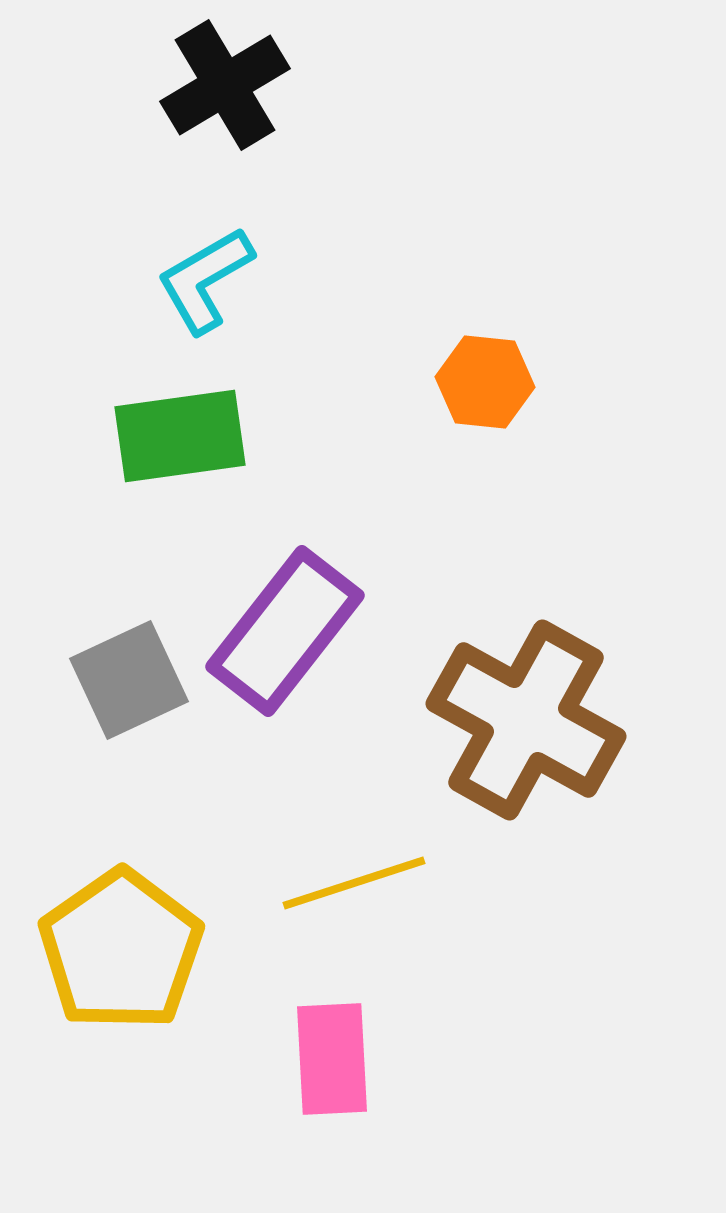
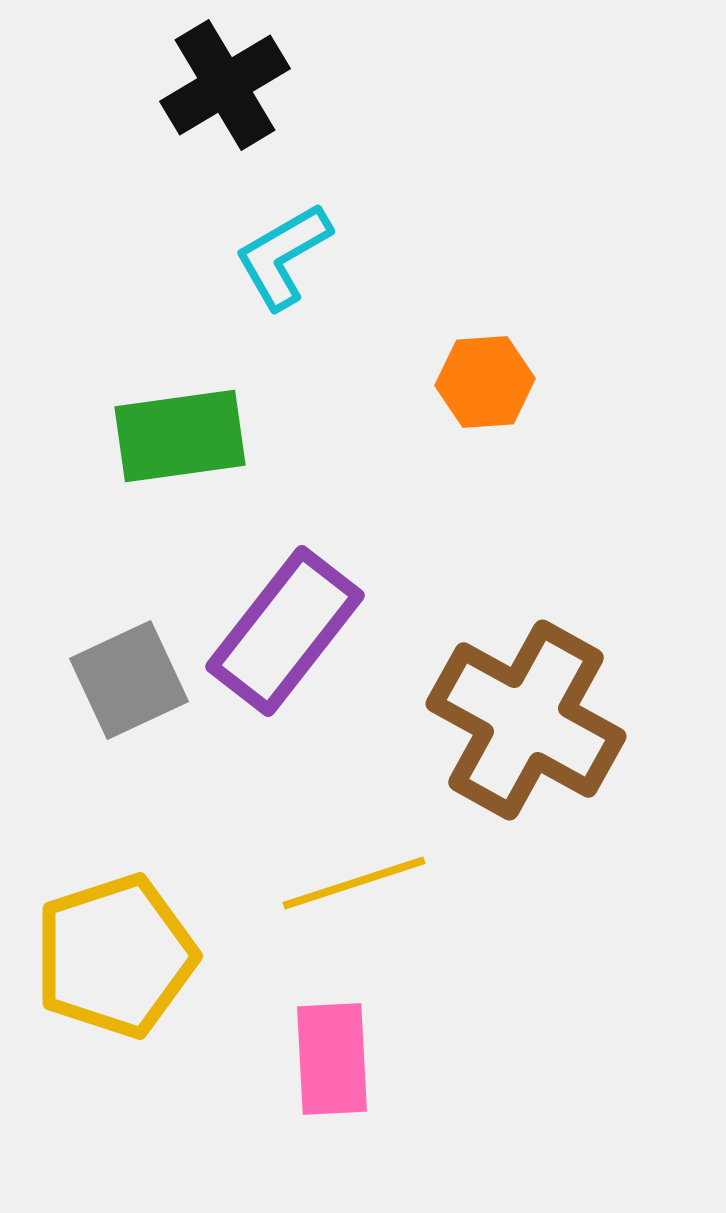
cyan L-shape: moved 78 px right, 24 px up
orange hexagon: rotated 10 degrees counterclockwise
yellow pentagon: moved 6 px left, 6 px down; rotated 17 degrees clockwise
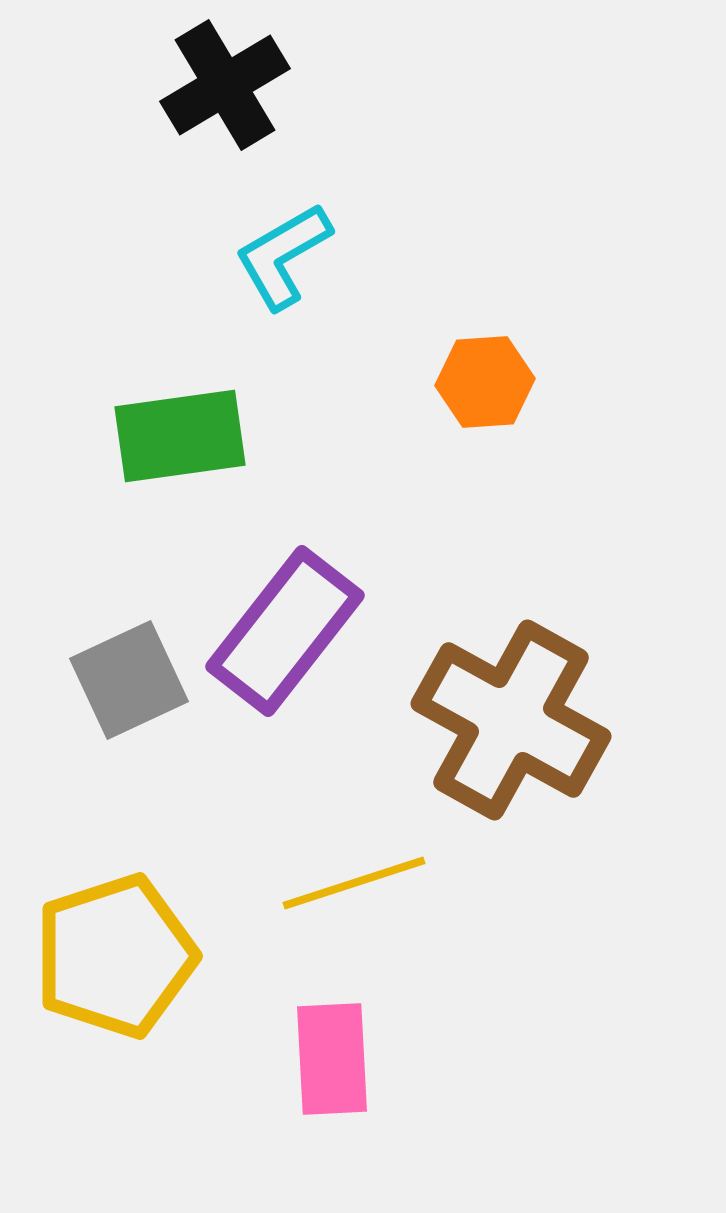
brown cross: moved 15 px left
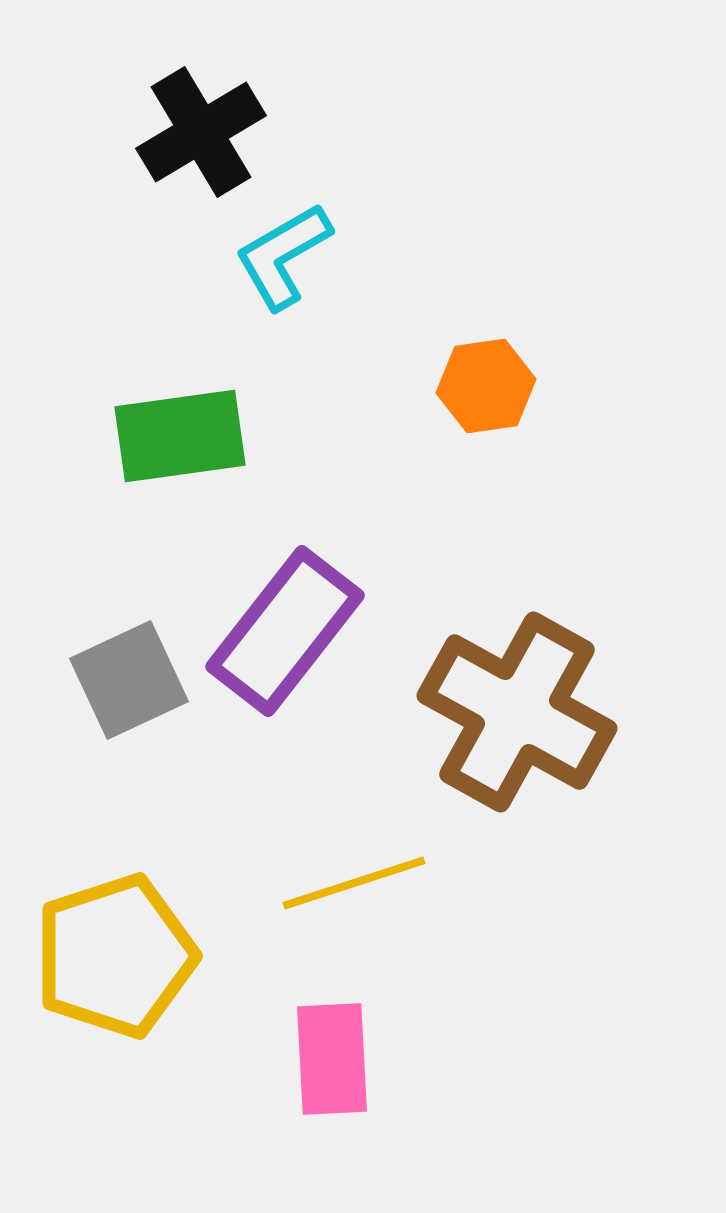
black cross: moved 24 px left, 47 px down
orange hexagon: moved 1 px right, 4 px down; rotated 4 degrees counterclockwise
brown cross: moved 6 px right, 8 px up
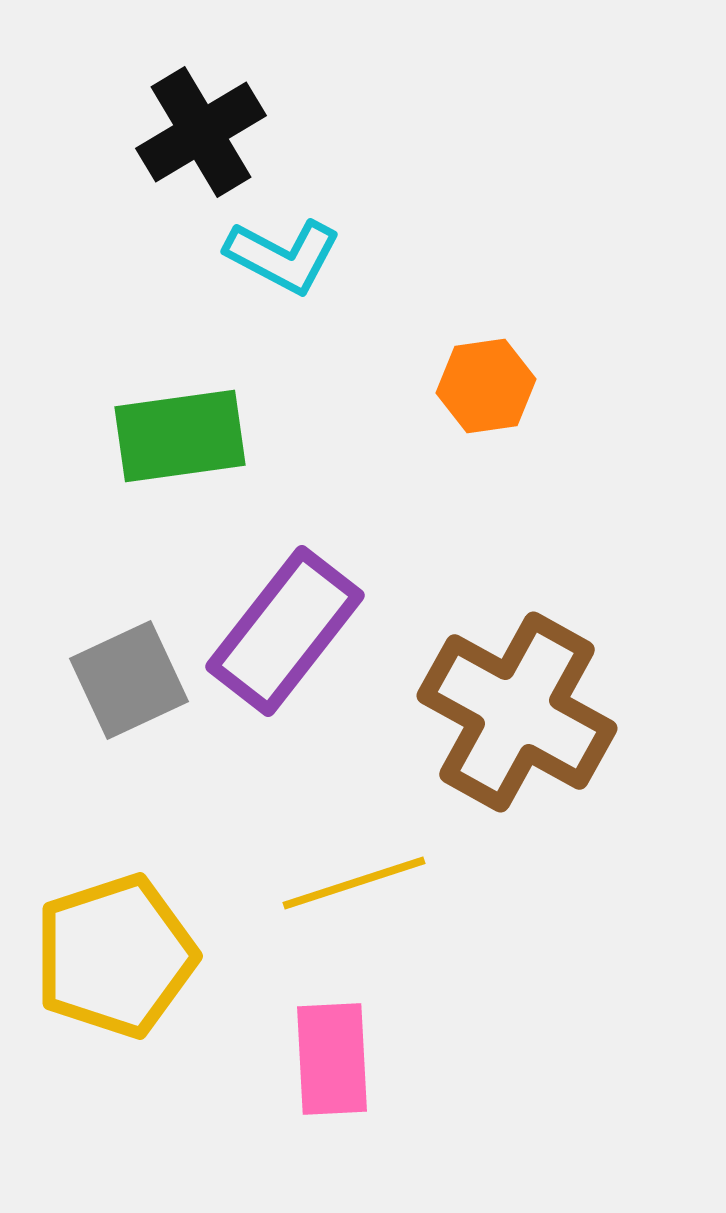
cyan L-shape: rotated 122 degrees counterclockwise
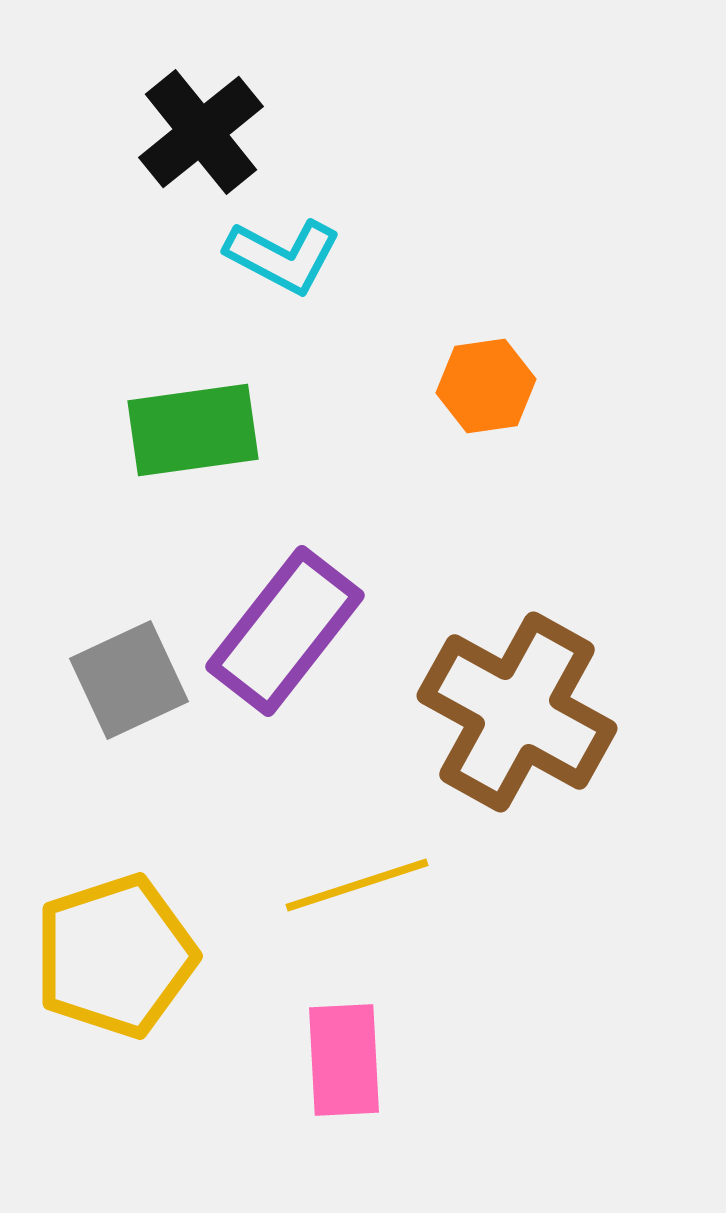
black cross: rotated 8 degrees counterclockwise
green rectangle: moved 13 px right, 6 px up
yellow line: moved 3 px right, 2 px down
pink rectangle: moved 12 px right, 1 px down
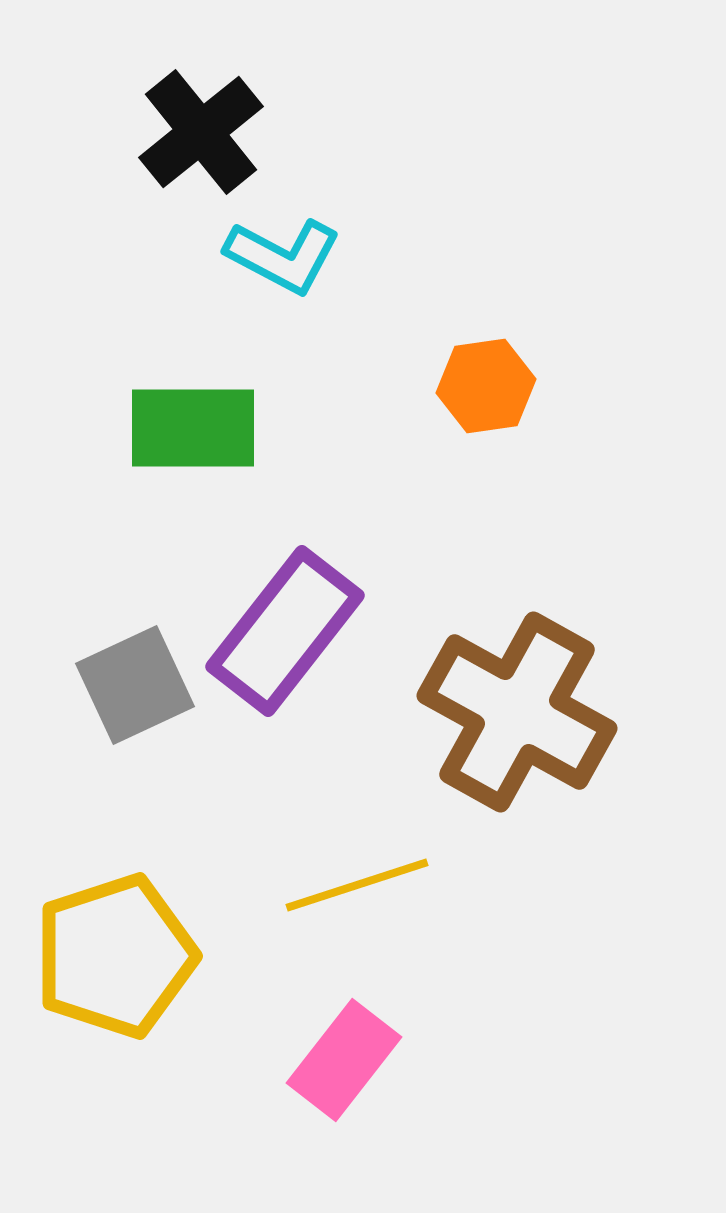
green rectangle: moved 2 px up; rotated 8 degrees clockwise
gray square: moved 6 px right, 5 px down
pink rectangle: rotated 41 degrees clockwise
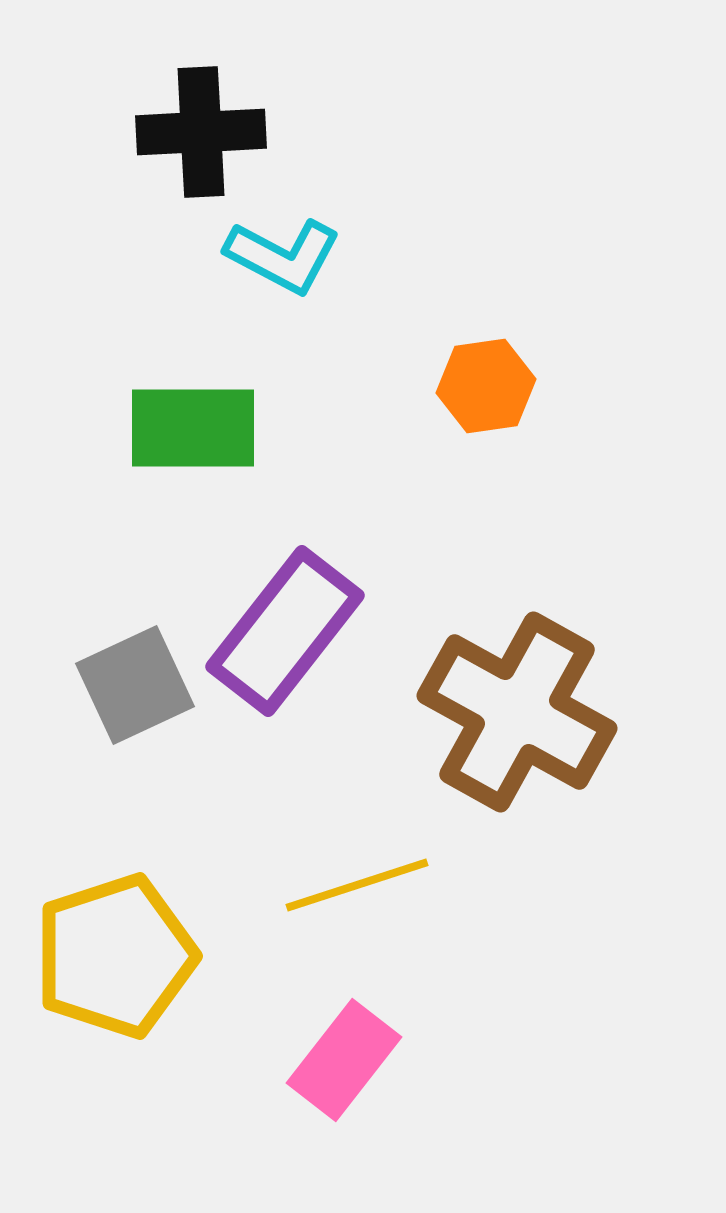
black cross: rotated 36 degrees clockwise
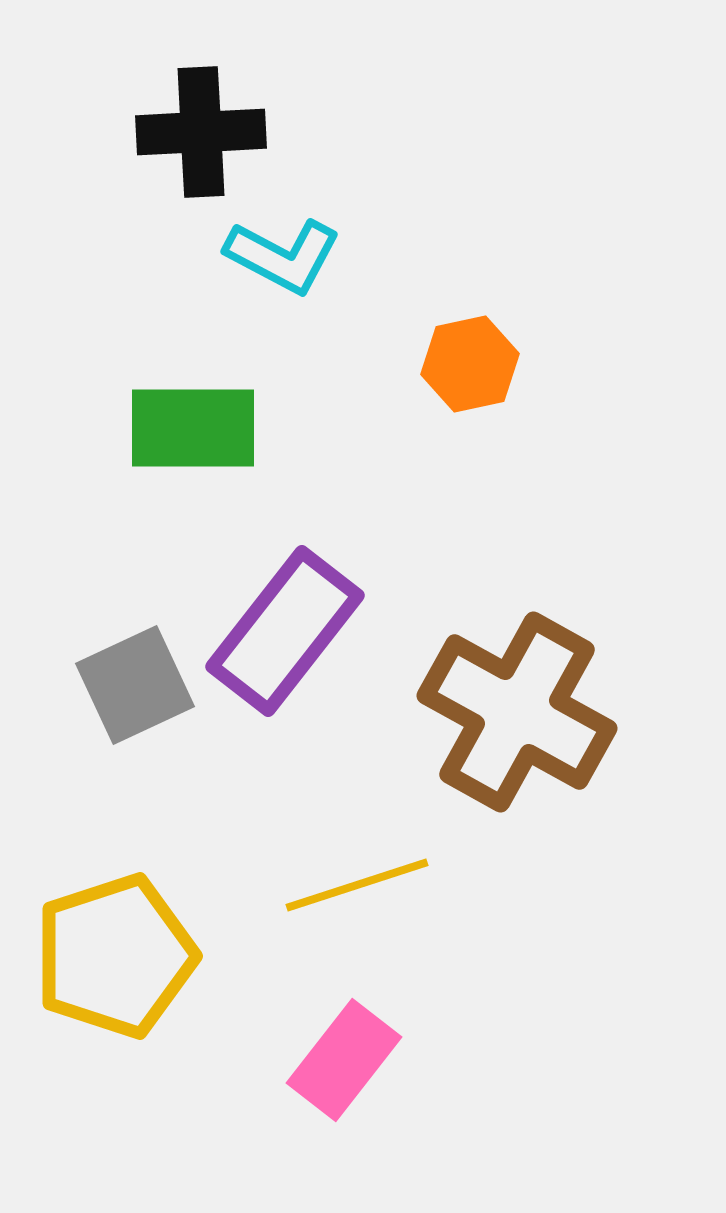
orange hexagon: moved 16 px left, 22 px up; rotated 4 degrees counterclockwise
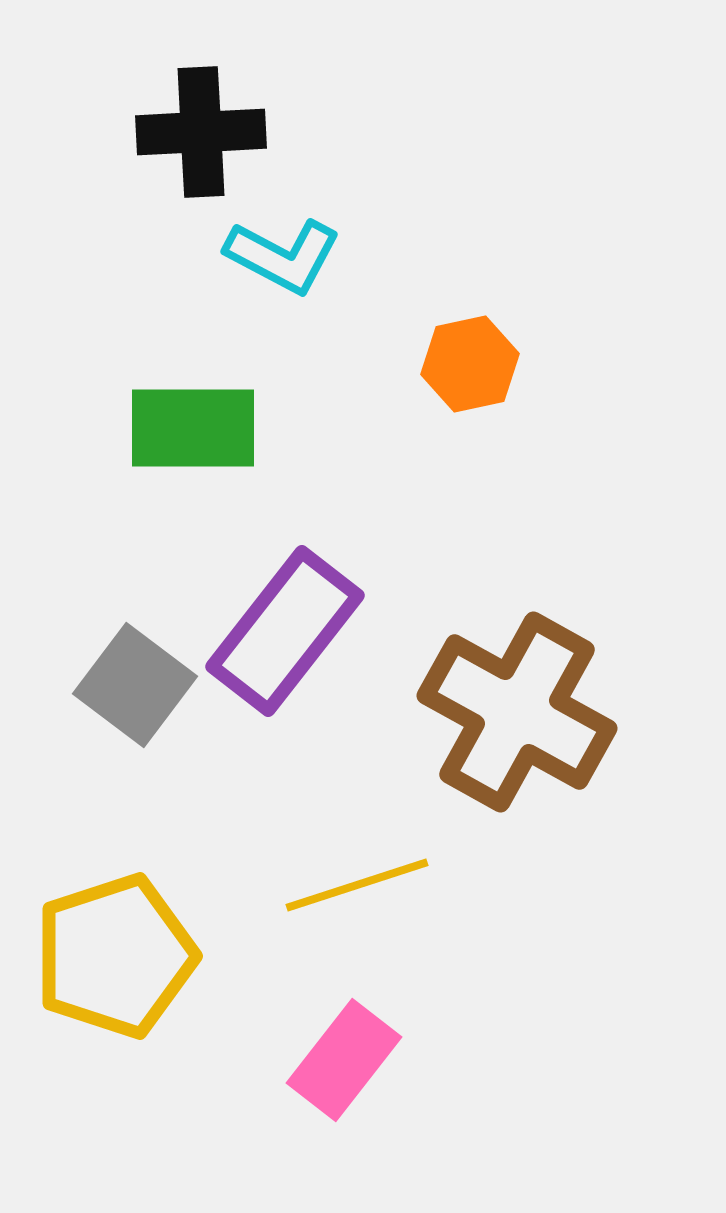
gray square: rotated 28 degrees counterclockwise
